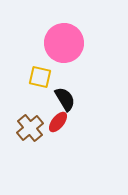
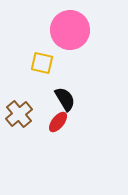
pink circle: moved 6 px right, 13 px up
yellow square: moved 2 px right, 14 px up
brown cross: moved 11 px left, 14 px up
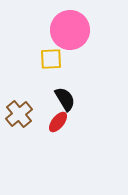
yellow square: moved 9 px right, 4 px up; rotated 15 degrees counterclockwise
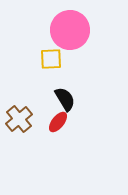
brown cross: moved 5 px down
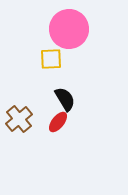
pink circle: moved 1 px left, 1 px up
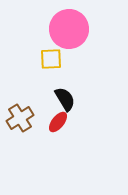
brown cross: moved 1 px right, 1 px up; rotated 8 degrees clockwise
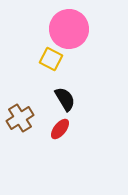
yellow square: rotated 30 degrees clockwise
red ellipse: moved 2 px right, 7 px down
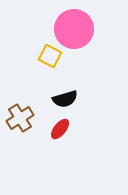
pink circle: moved 5 px right
yellow square: moved 1 px left, 3 px up
black semicircle: rotated 105 degrees clockwise
